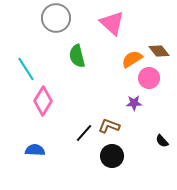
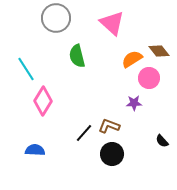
black circle: moved 2 px up
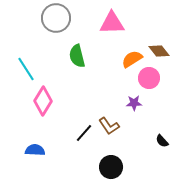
pink triangle: rotated 44 degrees counterclockwise
brown L-shape: rotated 145 degrees counterclockwise
black circle: moved 1 px left, 13 px down
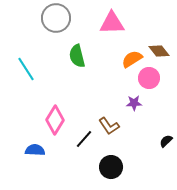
pink diamond: moved 12 px right, 19 px down
black line: moved 6 px down
black semicircle: moved 4 px right; rotated 88 degrees clockwise
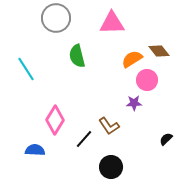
pink circle: moved 2 px left, 2 px down
black semicircle: moved 2 px up
